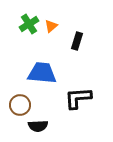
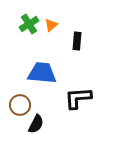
orange triangle: moved 1 px up
black rectangle: rotated 12 degrees counterclockwise
black semicircle: moved 2 px left, 2 px up; rotated 60 degrees counterclockwise
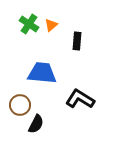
green cross: rotated 24 degrees counterclockwise
black L-shape: moved 2 px right, 1 px down; rotated 36 degrees clockwise
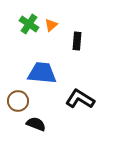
brown circle: moved 2 px left, 4 px up
black semicircle: rotated 96 degrees counterclockwise
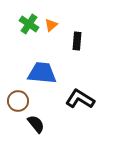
black semicircle: rotated 30 degrees clockwise
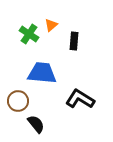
green cross: moved 10 px down
black rectangle: moved 3 px left
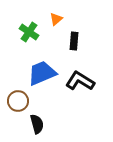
orange triangle: moved 5 px right, 6 px up
green cross: moved 2 px up
blue trapezoid: rotated 28 degrees counterclockwise
black L-shape: moved 18 px up
black semicircle: moved 1 px right; rotated 24 degrees clockwise
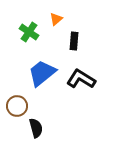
blue trapezoid: rotated 16 degrees counterclockwise
black L-shape: moved 1 px right, 2 px up
brown circle: moved 1 px left, 5 px down
black semicircle: moved 1 px left, 4 px down
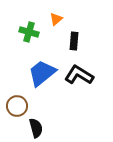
green cross: rotated 18 degrees counterclockwise
black L-shape: moved 2 px left, 4 px up
